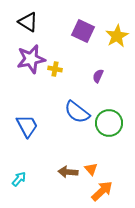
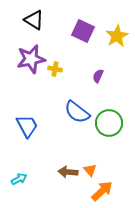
black triangle: moved 6 px right, 2 px up
orange triangle: moved 1 px left, 1 px down
cyan arrow: rotated 21 degrees clockwise
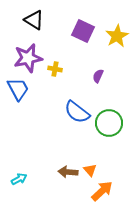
purple star: moved 3 px left, 1 px up
blue trapezoid: moved 9 px left, 37 px up
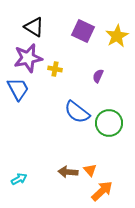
black triangle: moved 7 px down
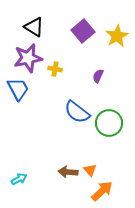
purple square: rotated 25 degrees clockwise
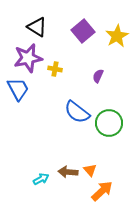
black triangle: moved 3 px right
cyan arrow: moved 22 px right
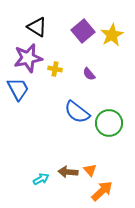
yellow star: moved 5 px left, 1 px up
purple semicircle: moved 9 px left, 2 px up; rotated 64 degrees counterclockwise
